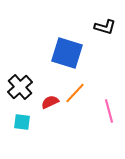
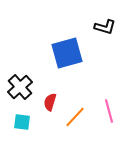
blue square: rotated 32 degrees counterclockwise
orange line: moved 24 px down
red semicircle: rotated 48 degrees counterclockwise
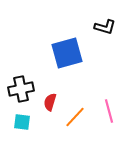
black cross: moved 1 px right, 2 px down; rotated 30 degrees clockwise
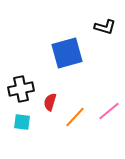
pink line: rotated 65 degrees clockwise
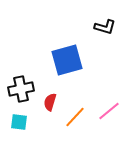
blue square: moved 7 px down
cyan square: moved 3 px left
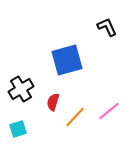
black L-shape: moved 2 px right; rotated 130 degrees counterclockwise
black cross: rotated 20 degrees counterclockwise
red semicircle: moved 3 px right
cyan square: moved 1 px left, 7 px down; rotated 24 degrees counterclockwise
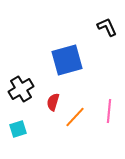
pink line: rotated 45 degrees counterclockwise
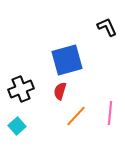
black cross: rotated 10 degrees clockwise
red semicircle: moved 7 px right, 11 px up
pink line: moved 1 px right, 2 px down
orange line: moved 1 px right, 1 px up
cyan square: moved 1 px left, 3 px up; rotated 24 degrees counterclockwise
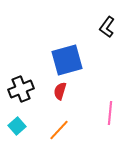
black L-shape: rotated 120 degrees counterclockwise
orange line: moved 17 px left, 14 px down
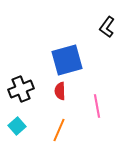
red semicircle: rotated 18 degrees counterclockwise
pink line: moved 13 px left, 7 px up; rotated 15 degrees counterclockwise
orange line: rotated 20 degrees counterclockwise
